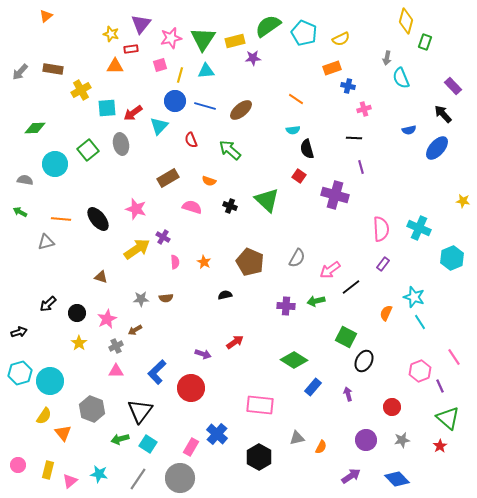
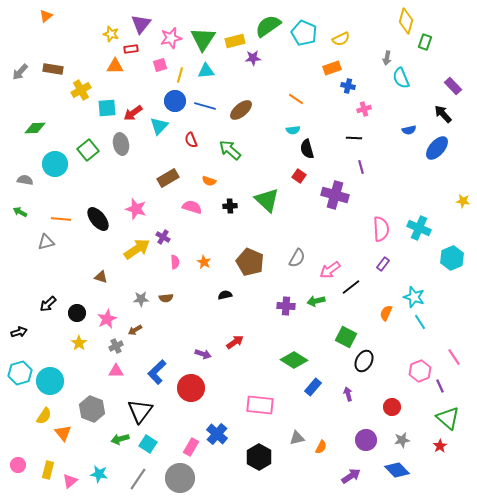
black cross at (230, 206): rotated 24 degrees counterclockwise
blue diamond at (397, 479): moved 9 px up
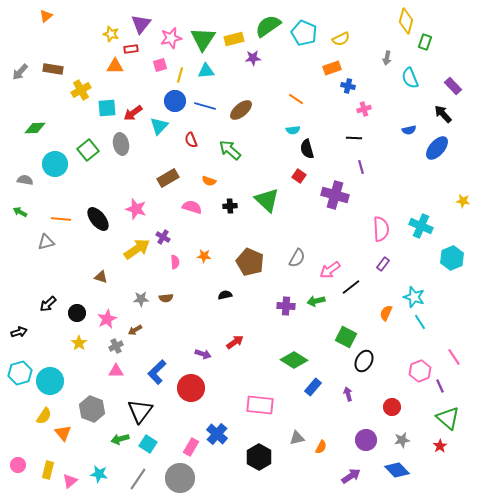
yellow rectangle at (235, 41): moved 1 px left, 2 px up
cyan semicircle at (401, 78): moved 9 px right
cyan cross at (419, 228): moved 2 px right, 2 px up
orange star at (204, 262): moved 6 px up; rotated 24 degrees counterclockwise
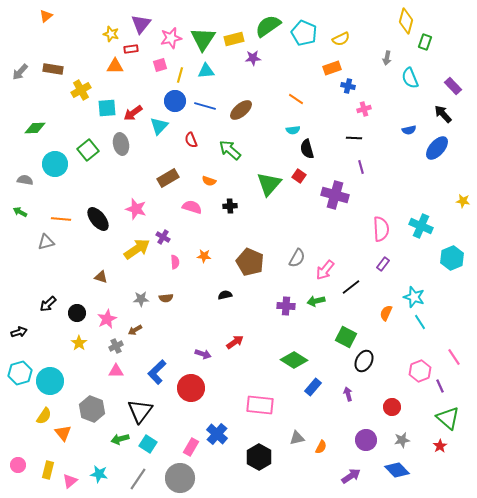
green triangle at (267, 200): moved 2 px right, 16 px up; rotated 28 degrees clockwise
pink arrow at (330, 270): moved 5 px left; rotated 15 degrees counterclockwise
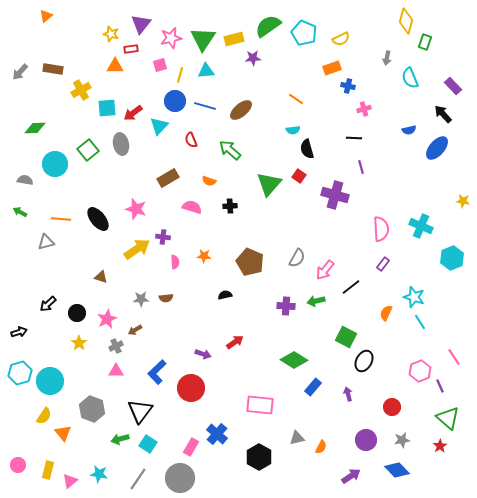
purple cross at (163, 237): rotated 24 degrees counterclockwise
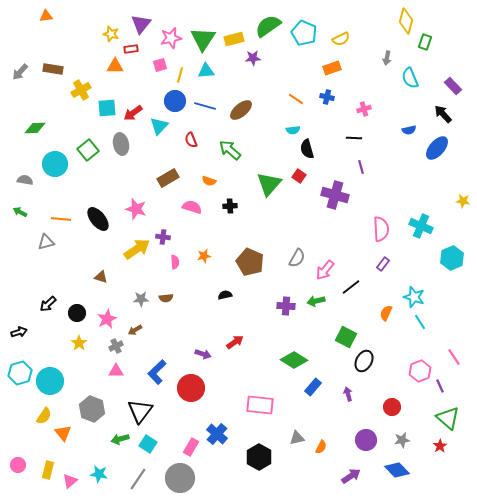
orange triangle at (46, 16): rotated 32 degrees clockwise
blue cross at (348, 86): moved 21 px left, 11 px down
orange star at (204, 256): rotated 16 degrees counterclockwise
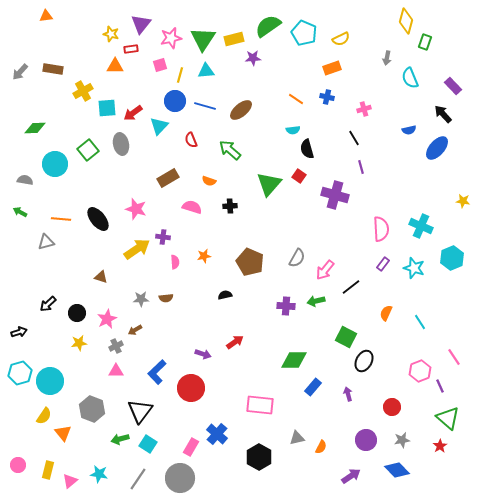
yellow cross at (81, 90): moved 2 px right, 1 px down
black line at (354, 138): rotated 56 degrees clockwise
cyan star at (414, 297): moved 29 px up
yellow star at (79, 343): rotated 28 degrees clockwise
green diamond at (294, 360): rotated 32 degrees counterclockwise
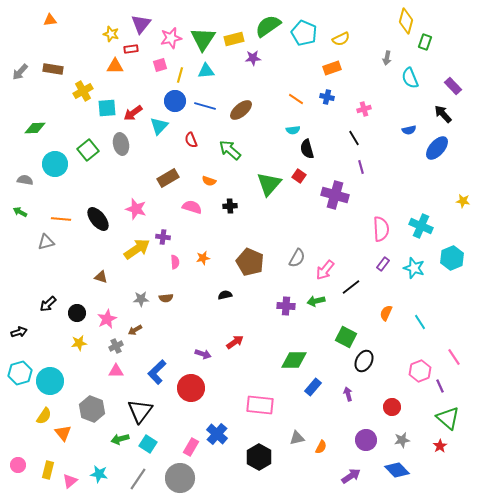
orange triangle at (46, 16): moved 4 px right, 4 px down
orange star at (204, 256): moved 1 px left, 2 px down
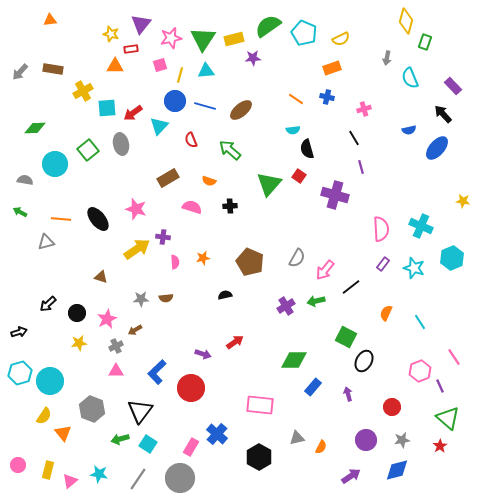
purple cross at (286, 306): rotated 36 degrees counterclockwise
blue diamond at (397, 470): rotated 60 degrees counterclockwise
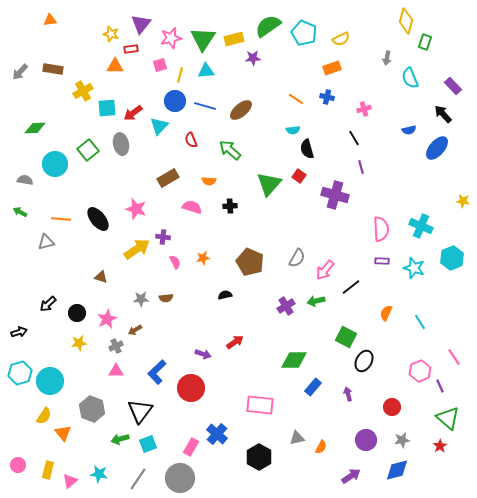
orange semicircle at (209, 181): rotated 16 degrees counterclockwise
pink semicircle at (175, 262): rotated 24 degrees counterclockwise
purple rectangle at (383, 264): moved 1 px left, 3 px up; rotated 56 degrees clockwise
cyan square at (148, 444): rotated 36 degrees clockwise
